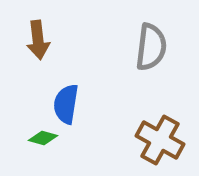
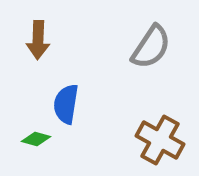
brown arrow: rotated 9 degrees clockwise
gray semicircle: rotated 27 degrees clockwise
green diamond: moved 7 px left, 1 px down
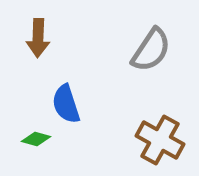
brown arrow: moved 2 px up
gray semicircle: moved 3 px down
blue semicircle: rotated 27 degrees counterclockwise
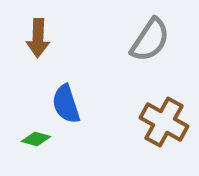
gray semicircle: moved 1 px left, 10 px up
brown cross: moved 4 px right, 18 px up
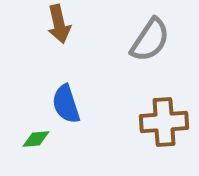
brown arrow: moved 21 px right, 14 px up; rotated 15 degrees counterclockwise
brown cross: rotated 33 degrees counterclockwise
green diamond: rotated 20 degrees counterclockwise
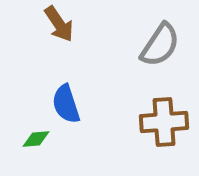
brown arrow: rotated 21 degrees counterclockwise
gray semicircle: moved 10 px right, 5 px down
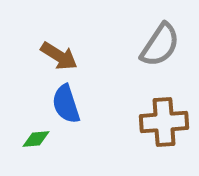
brown arrow: moved 32 px down; rotated 24 degrees counterclockwise
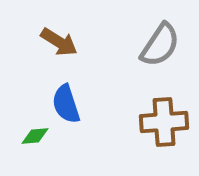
brown arrow: moved 14 px up
green diamond: moved 1 px left, 3 px up
